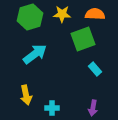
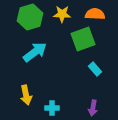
cyan arrow: moved 2 px up
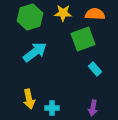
yellow star: moved 1 px right, 1 px up
yellow arrow: moved 3 px right, 4 px down
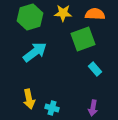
cyan cross: rotated 16 degrees clockwise
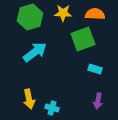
cyan rectangle: rotated 32 degrees counterclockwise
purple arrow: moved 5 px right, 7 px up
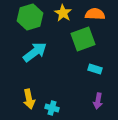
yellow star: rotated 30 degrees clockwise
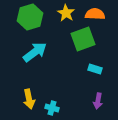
yellow star: moved 3 px right
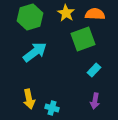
cyan rectangle: moved 1 px left, 1 px down; rotated 64 degrees counterclockwise
purple arrow: moved 3 px left
